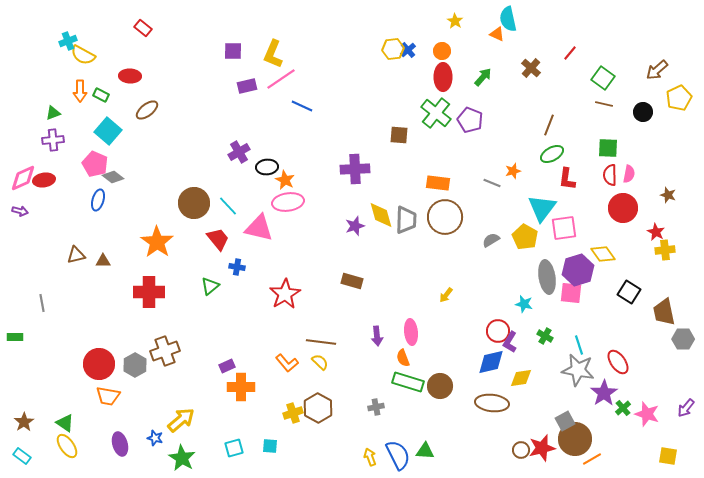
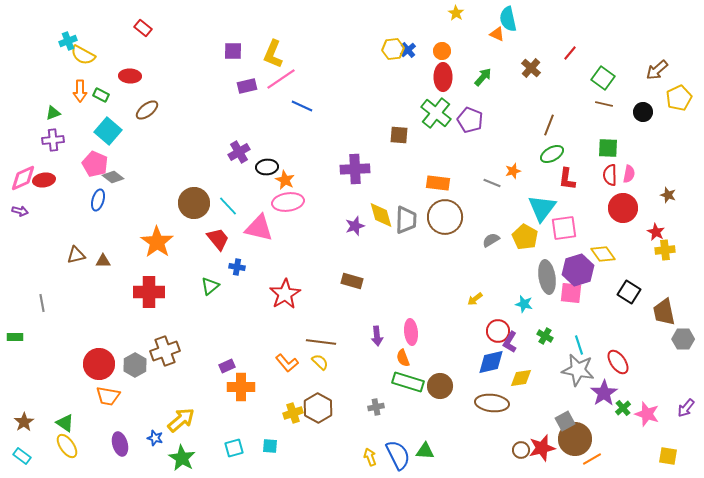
yellow star at (455, 21): moved 1 px right, 8 px up
yellow arrow at (446, 295): moved 29 px right, 4 px down; rotated 14 degrees clockwise
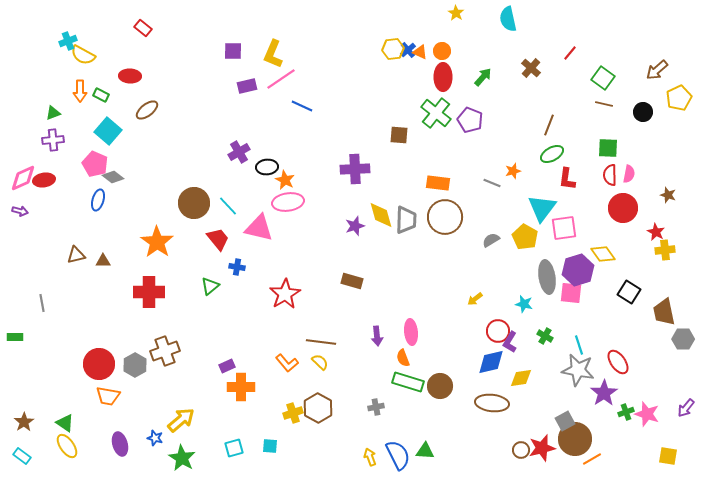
orange triangle at (497, 34): moved 77 px left, 18 px down
green cross at (623, 408): moved 3 px right, 4 px down; rotated 21 degrees clockwise
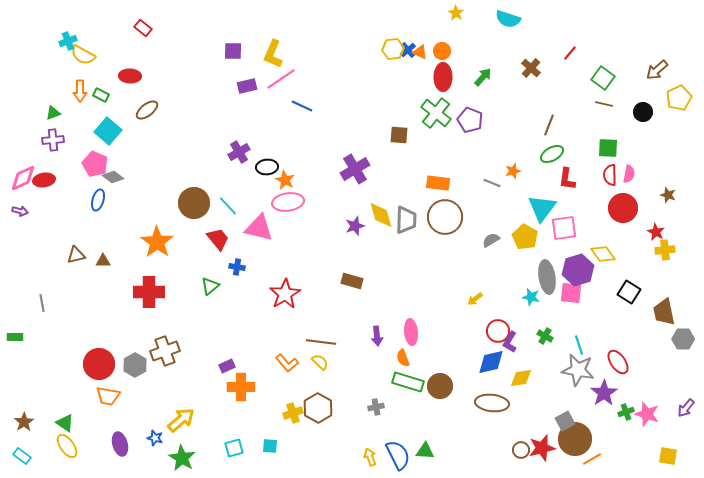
cyan semicircle at (508, 19): rotated 60 degrees counterclockwise
purple cross at (355, 169): rotated 28 degrees counterclockwise
cyan star at (524, 304): moved 7 px right, 7 px up
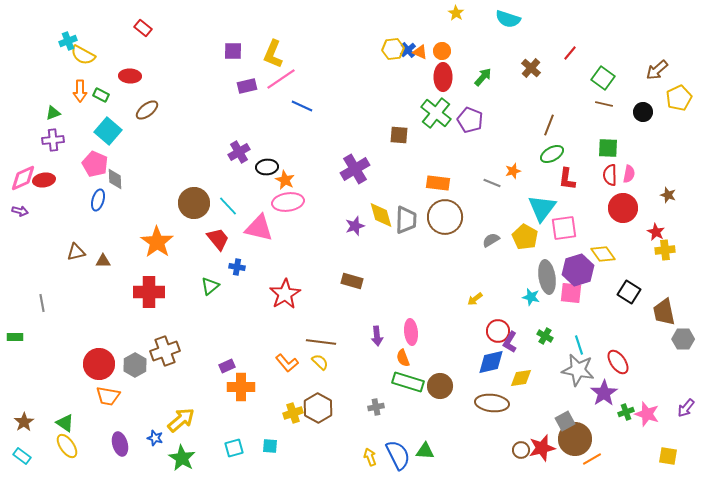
gray diamond at (113, 177): moved 2 px right, 2 px down; rotated 50 degrees clockwise
brown triangle at (76, 255): moved 3 px up
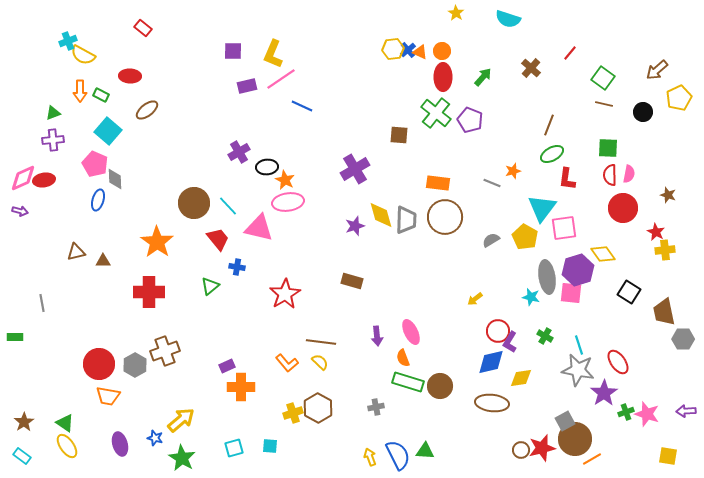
pink ellipse at (411, 332): rotated 20 degrees counterclockwise
purple arrow at (686, 408): moved 3 px down; rotated 48 degrees clockwise
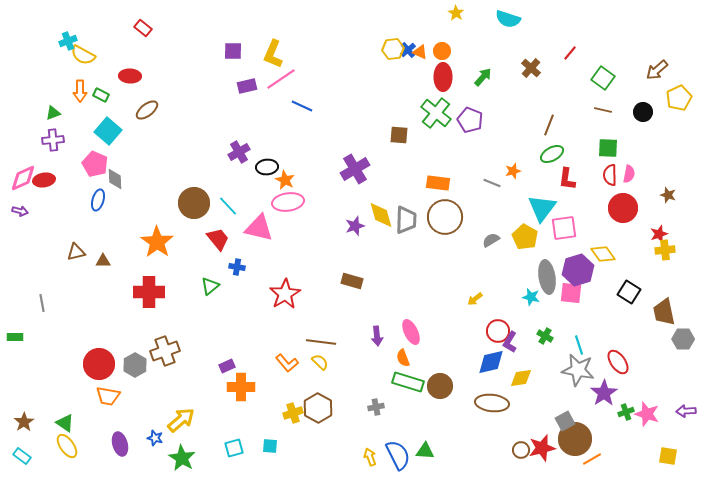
brown line at (604, 104): moved 1 px left, 6 px down
red star at (656, 232): moved 3 px right, 2 px down; rotated 24 degrees clockwise
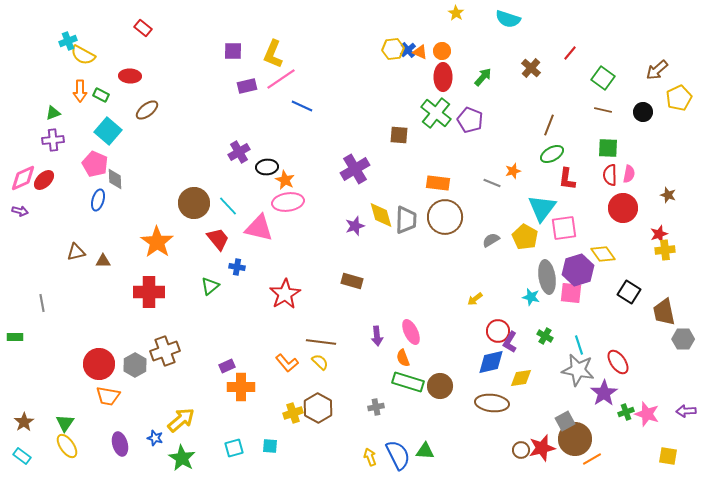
red ellipse at (44, 180): rotated 35 degrees counterclockwise
green triangle at (65, 423): rotated 30 degrees clockwise
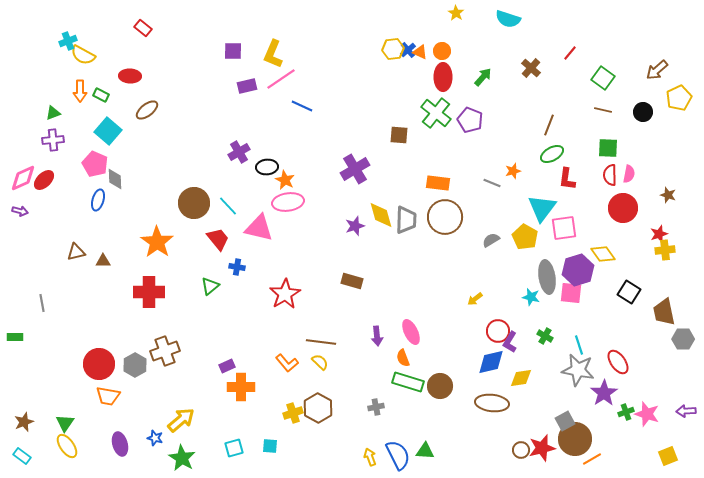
brown star at (24, 422): rotated 12 degrees clockwise
yellow square at (668, 456): rotated 30 degrees counterclockwise
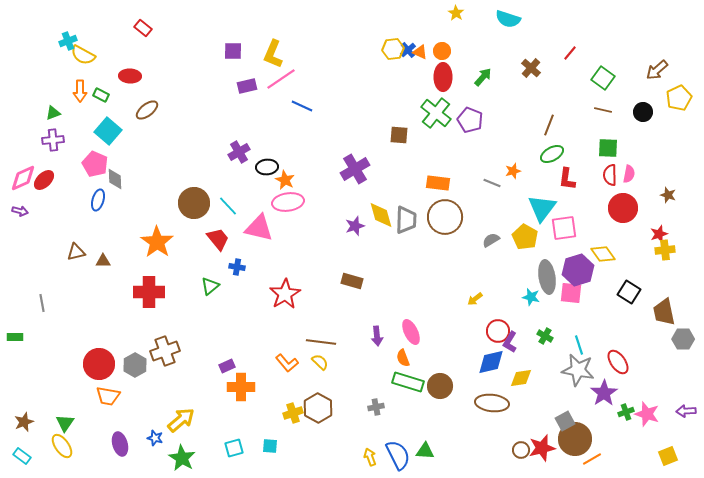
yellow ellipse at (67, 446): moved 5 px left
